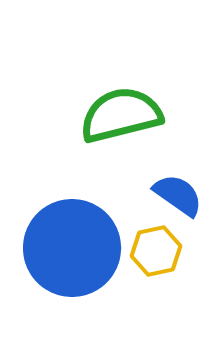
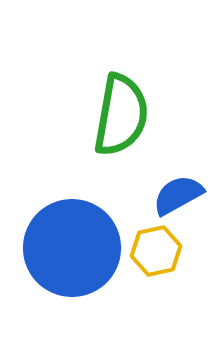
green semicircle: rotated 114 degrees clockwise
blue semicircle: rotated 64 degrees counterclockwise
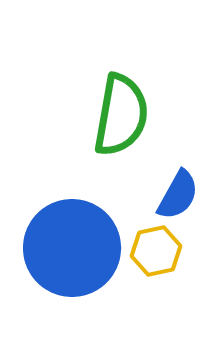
blue semicircle: rotated 148 degrees clockwise
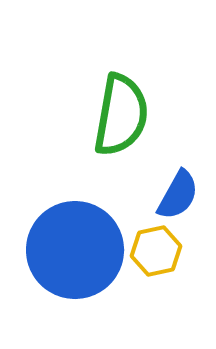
blue circle: moved 3 px right, 2 px down
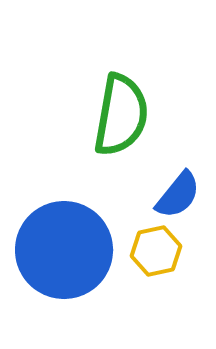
blue semicircle: rotated 10 degrees clockwise
blue circle: moved 11 px left
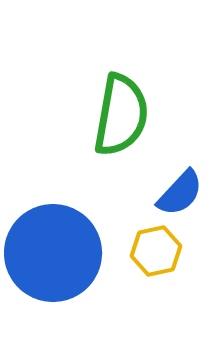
blue semicircle: moved 2 px right, 2 px up; rotated 4 degrees clockwise
blue circle: moved 11 px left, 3 px down
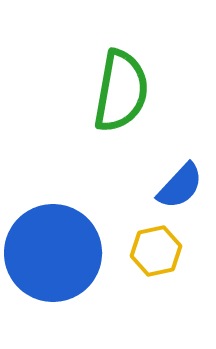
green semicircle: moved 24 px up
blue semicircle: moved 7 px up
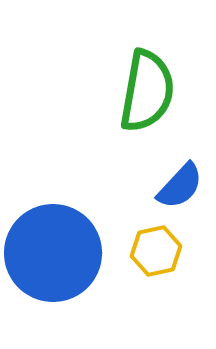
green semicircle: moved 26 px right
